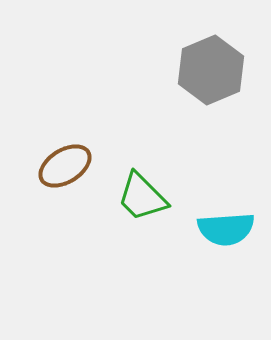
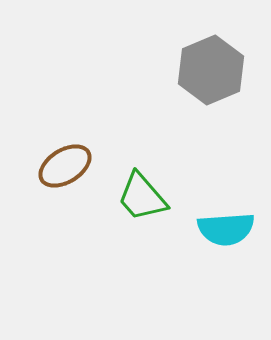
green trapezoid: rotated 4 degrees clockwise
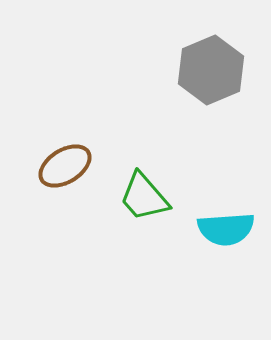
green trapezoid: moved 2 px right
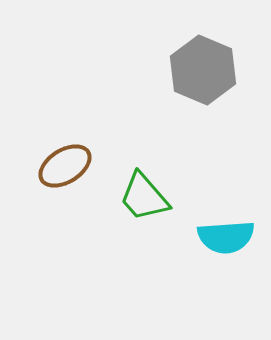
gray hexagon: moved 8 px left; rotated 14 degrees counterclockwise
cyan semicircle: moved 8 px down
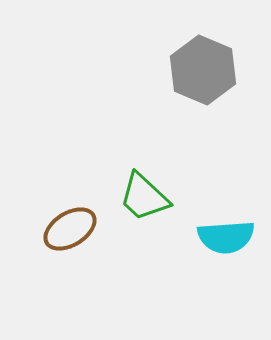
brown ellipse: moved 5 px right, 63 px down
green trapezoid: rotated 6 degrees counterclockwise
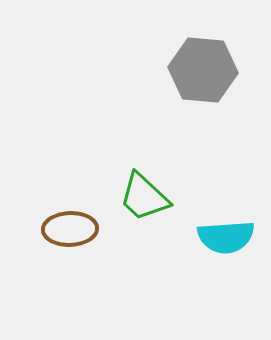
gray hexagon: rotated 18 degrees counterclockwise
brown ellipse: rotated 30 degrees clockwise
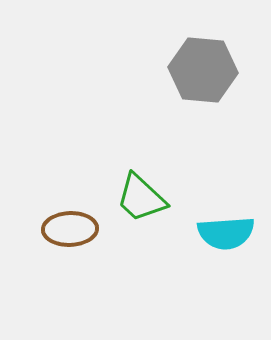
green trapezoid: moved 3 px left, 1 px down
cyan semicircle: moved 4 px up
